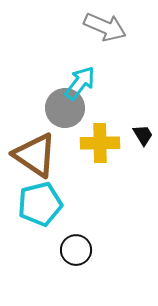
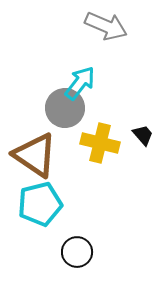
gray arrow: moved 1 px right, 1 px up
black trapezoid: rotated 10 degrees counterclockwise
yellow cross: rotated 15 degrees clockwise
black circle: moved 1 px right, 2 px down
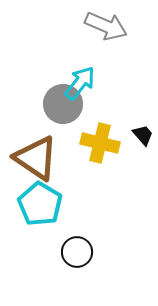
gray circle: moved 2 px left, 4 px up
brown triangle: moved 1 px right, 3 px down
cyan pentagon: rotated 27 degrees counterclockwise
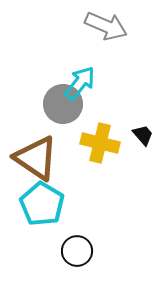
cyan pentagon: moved 2 px right
black circle: moved 1 px up
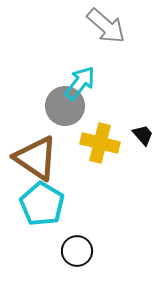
gray arrow: rotated 18 degrees clockwise
gray circle: moved 2 px right, 2 px down
